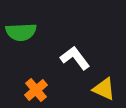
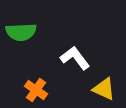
orange cross: rotated 15 degrees counterclockwise
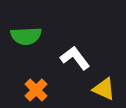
green semicircle: moved 5 px right, 4 px down
orange cross: rotated 10 degrees clockwise
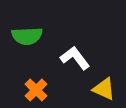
green semicircle: moved 1 px right
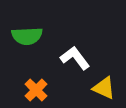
yellow triangle: moved 1 px up
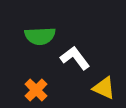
green semicircle: moved 13 px right
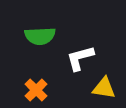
white L-shape: moved 5 px right; rotated 68 degrees counterclockwise
yellow triangle: rotated 15 degrees counterclockwise
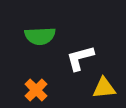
yellow triangle: rotated 15 degrees counterclockwise
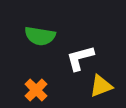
green semicircle: rotated 12 degrees clockwise
yellow triangle: moved 3 px left, 2 px up; rotated 15 degrees counterclockwise
